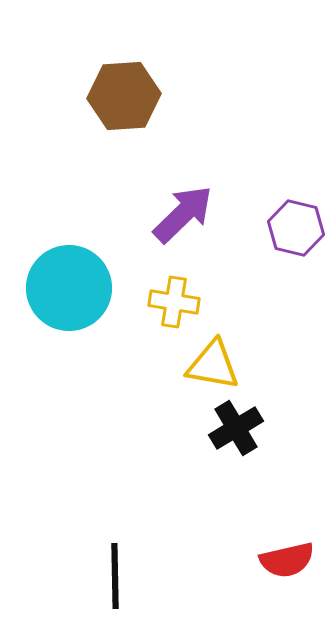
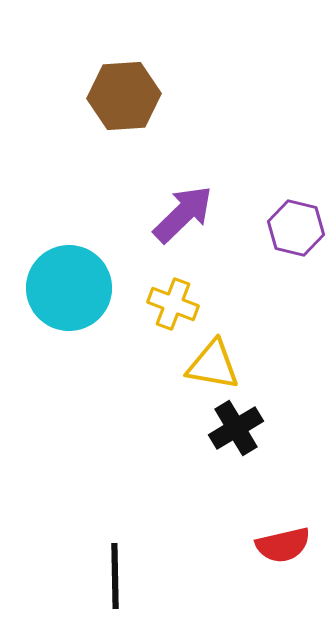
yellow cross: moved 1 px left, 2 px down; rotated 12 degrees clockwise
red semicircle: moved 4 px left, 15 px up
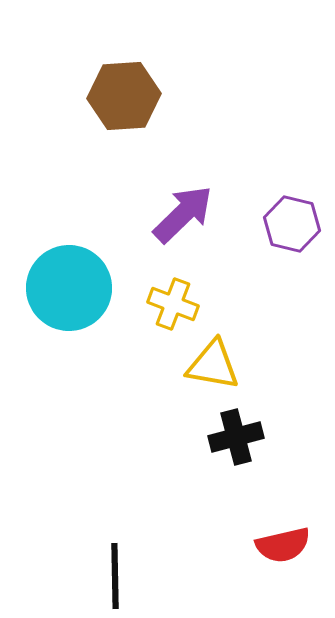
purple hexagon: moved 4 px left, 4 px up
black cross: moved 9 px down; rotated 16 degrees clockwise
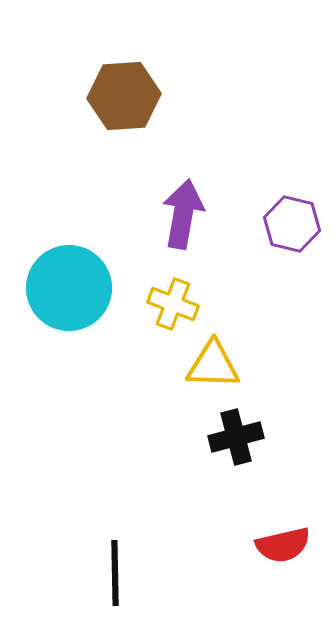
purple arrow: rotated 36 degrees counterclockwise
yellow triangle: rotated 8 degrees counterclockwise
black line: moved 3 px up
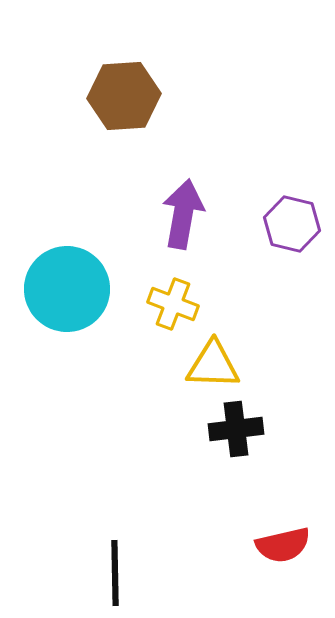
cyan circle: moved 2 px left, 1 px down
black cross: moved 8 px up; rotated 8 degrees clockwise
